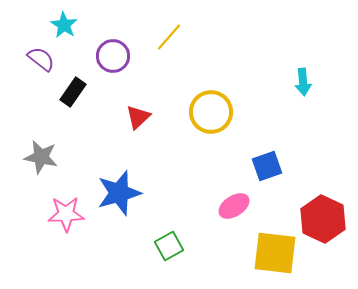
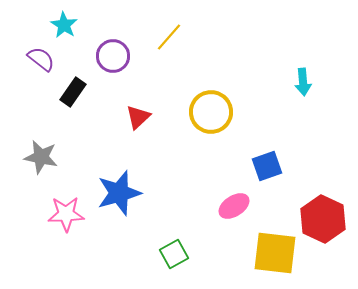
green square: moved 5 px right, 8 px down
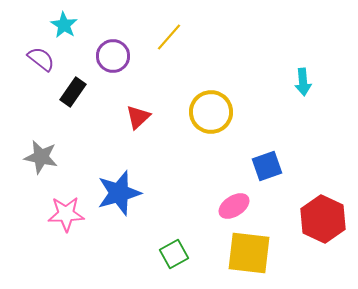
yellow square: moved 26 px left
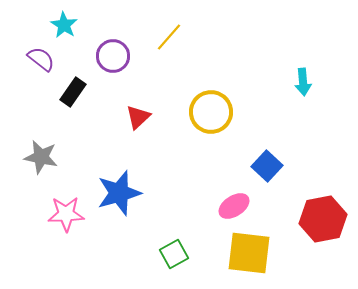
blue square: rotated 28 degrees counterclockwise
red hexagon: rotated 24 degrees clockwise
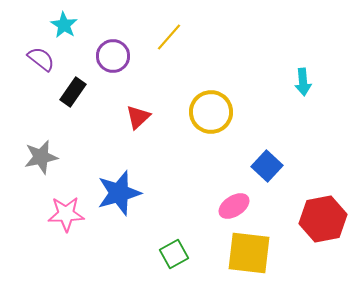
gray star: rotated 24 degrees counterclockwise
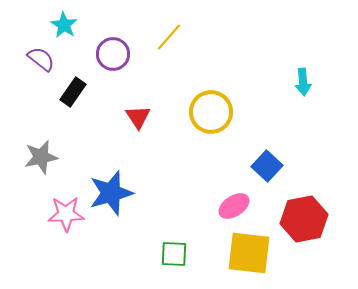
purple circle: moved 2 px up
red triangle: rotated 20 degrees counterclockwise
blue star: moved 8 px left
red hexagon: moved 19 px left
green square: rotated 32 degrees clockwise
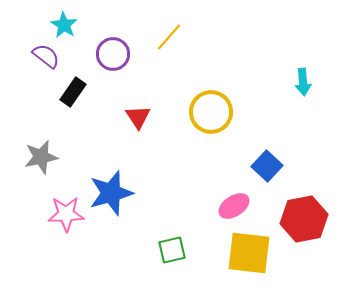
purple semicircle: moved 5 px right, 3 px up
green square: moved 2 px left, 4 px up; rotated 16 degrees counterclockwise
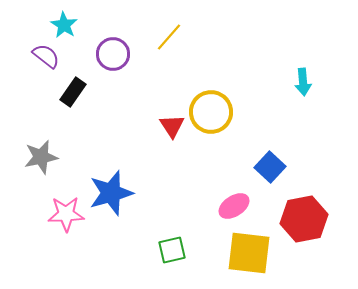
red triangle: moved 34 px right, 9 px down
blue square: moved 3 px right, 1 px down
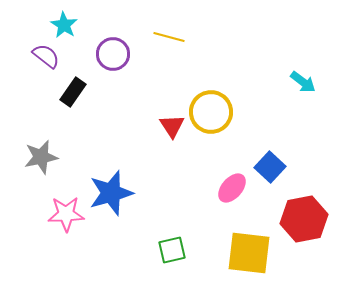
yellow line: rotated 64 degrees clockwise
cyan arrow: rotated 48 degrees counterclockwise
pink ellipse: moved 2 px left, 18 px up; rotated 16 degrees counterclockwise
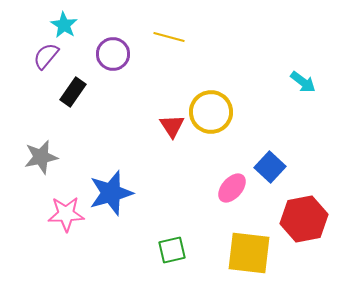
purple semicircle: rotated 88 degrees counterclockwise
